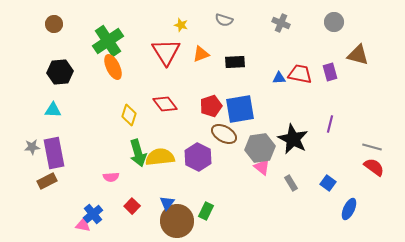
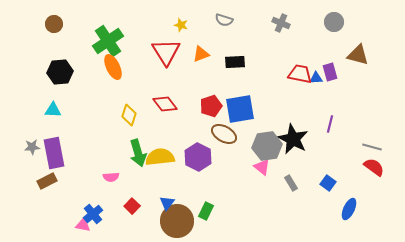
blue triangle at (279, 78): moved 37 px right
gray hexagon at (260, 148): moved 7 px right, 2 px up
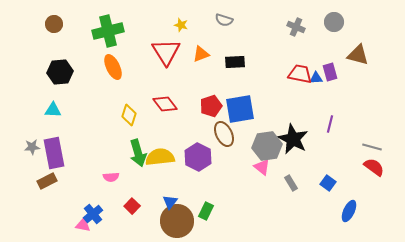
gray cross at (281, 23): moved 15 px right, 4 px down
green cross at (108, 41): moved 10 px up; rotated 20 degrees clockwise
brown ellipse at (224, 134): rotated 35 degrees clockwise
blue triangle at (167, 203): moved 3 px right, 1 px up
blue ellipse at (349, 209): moved 2 px down
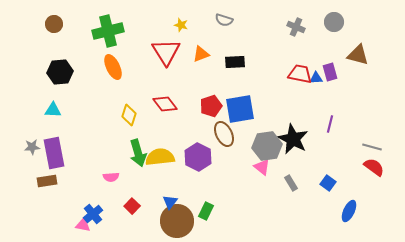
brown rectangle at (47, 181): rotated 18 degrees clockwise
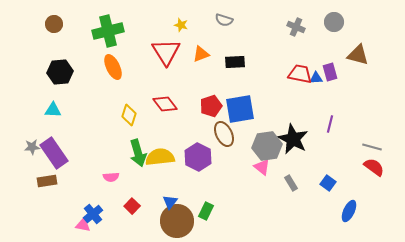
purple rectangle at (54, 153): rotated 24 degrees counterclockwise
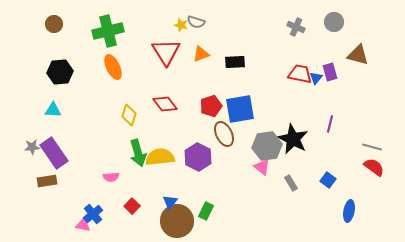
gray semicircle at (224, 20): moved 28 px left, 2 px down
blue triangle at (316, 78): rotated 48 degrees counterclockwise
blue square at (328, 183): moved 3 px up
blue ellipse at (349, 211): rotated 15 degrees counterclockwise
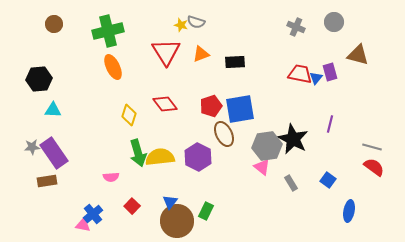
black hexagon at (60, 72): moved 21 px left, 7 px down
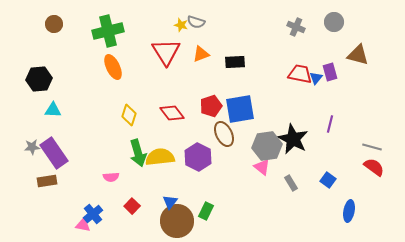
red diamond at (165, 104): moved 7 px right, 9 px down
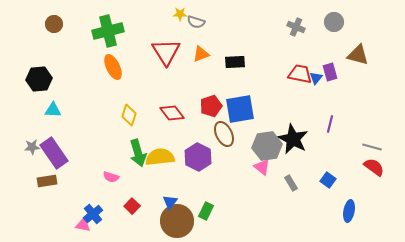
yellow star at (181, 25): moved 1 px left, 11 px up; rotated 16 degrees counterclockwise
pink semicircle at (111, 177): rotated 21 degrees clockwise
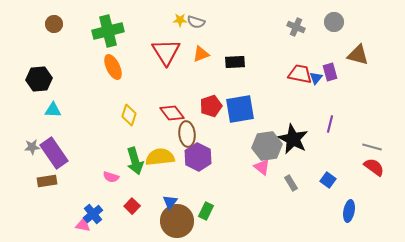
yellow star at (180, 14): moved 6 px down
brown ellipse at (224, 134): moved 37 px left; rotated 20 degrees clockwise
green arrow at (138, 153): moved 3 px left, 8 px down
